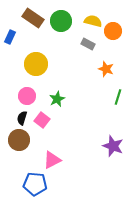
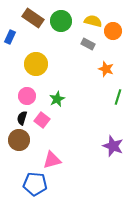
pink triangle: rotated 12 degrees clockwise
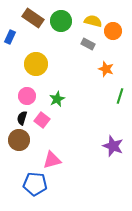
green line: moved 2 px right, 1 px up
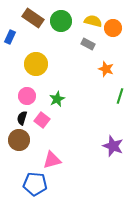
orange circle: moved 3 px up
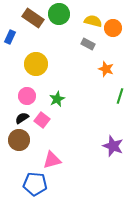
green circle: moved 2 px left, 7 px up
black semicircle: rotated 40 degrees clockwise
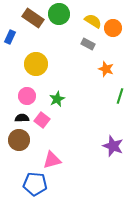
yellow semicircle: rotated 18 degrees clockwise
black semicircle: rotated 32 degrees clockwise
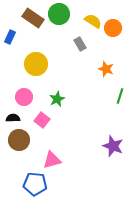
gray rectangle: moved 8 px left; rotated 32 degrees clockwise
pink circle: moved 3 px left, 1 px down
black semicircle: moved 9 px left
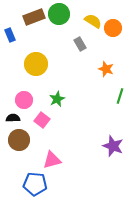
brown rectangle: moved 1 px right, 1 px up; rotated 55 degrees counterclockwise
blue rectangle: moved 2 px up; rotated 48 degrees counterclockwise
pink circle: moved 3 px down
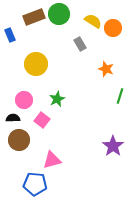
purple star: rotated 15 degrees clockwise
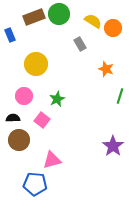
pink circle: moved 4 px up
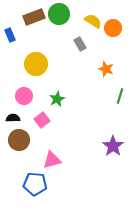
pink square: rotated 14 degrees clockwise
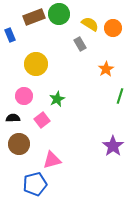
yellow semicircle: moved 3 px left, 3 px down
orange star: rotated 21 degrees clockwise
brown circle: moved 4 px down
blue pentagon: rotated 20 degrees counterclockwise
